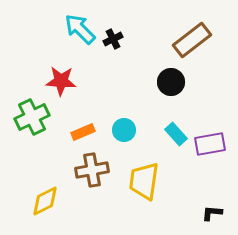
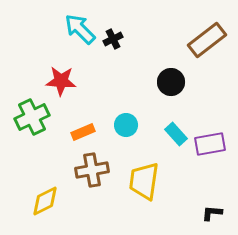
brown rectangle: moved 15 px right
cyan circle: moved 2 px right, 5 px up
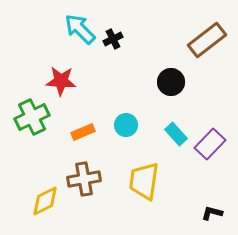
purple rectangle: rotated 36 degrees counterclockwise
brown cross: moved 8 px left, 9 px down
black L-shape: rotated 10 degrees clockwise
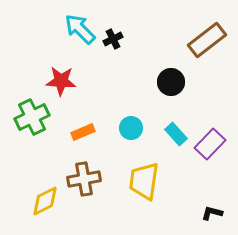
cyan circle: moved 5 px right, 3 px down
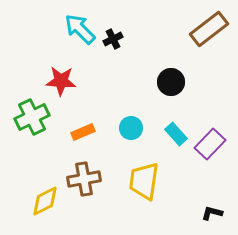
brown rectangle: moved 2 px right, 11 px up
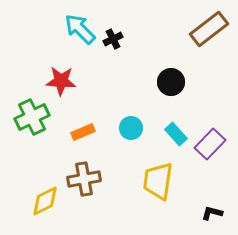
yellow trapezoid: moved 14 px right
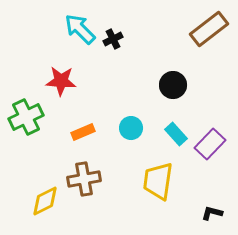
black circle: moved 2 px right, 3 px down
green cross: moved 6 px left
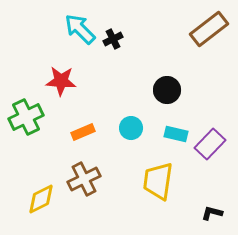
black circle: moved 6 px left, 5 px down
cyan rectangle: rotated 35 degrees counterclockwise
brown cross: rotated 16 degrees counterclockwise
yellow diamond: moved 4 px left, 2 px up
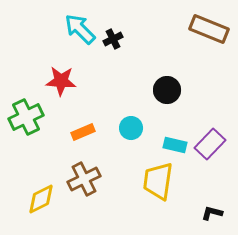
brown rectangle: rotated 60 degrees clockwise
cyan rectangle: moved 1 px left, 11 px down
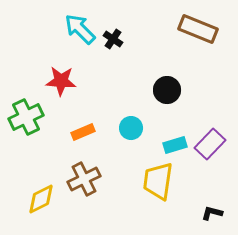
brown rectangle: moved 11 px left
black cross: rotated 30 degrees counterclockwise
cyan rectangle: rotated 30 degrees counterclockwise
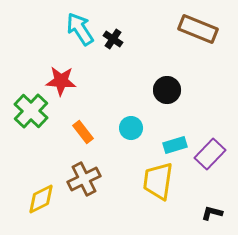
cyan arrow: rotated 12 degrees clockwise
green cross: moved 5 px right, 6 px up; rotated 20 degrees counterclockwise
orange rectangle: rotated 75 degrees clockwise
purple rectangle: moved 10 px down
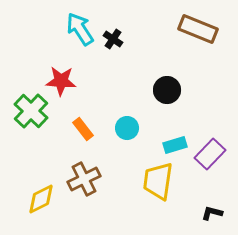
cyan circle: moved 4 px left
orange rectangle: moved 3 px up
